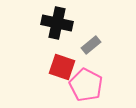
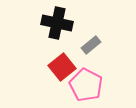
red square: rotated 32 degrees clockwise
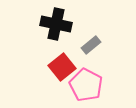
black cross: moved 1 px left, 1 px down
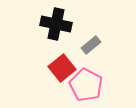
red square: moved 1 px down
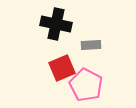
gray rectangle: rotated 36 degrees clockwise
red square: rotated 16 degrees clockwise
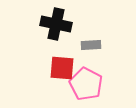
red square: rotated 28 degrees clockwise
pink pentagon: moved 1 px up
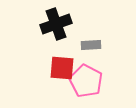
black cross: rotated 32 degrees counterclockwise
pink pentagon: moved 3 px up
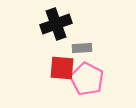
gray rectangle: moved 9 px left, 3 px down
pink pentagon: moved 1 px right, 2 px up
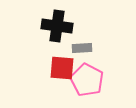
black cross: moved 1 px right, 2 px down; rotated 28 degrees clockwise
pink pentagon: moved 1 px down
